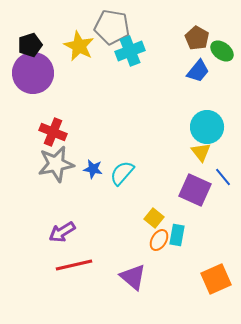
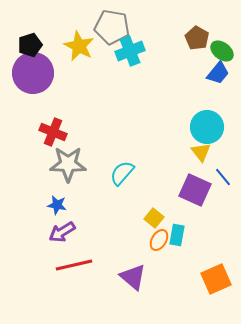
blue trapezoid: moved 20 px right, 2 px down
gray star: moved 12 px right; rotated 12 degrees clockwise
blue star: moved 36 px left, 36 px down
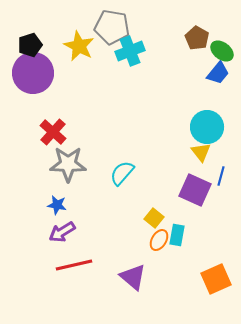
red cross: rotated 20 degrees clockwise
blue line: moved 2 px left, 1 px up; rotated 54 degrees clockwise
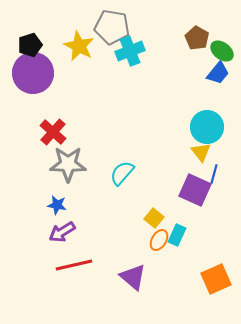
blue line: moved 7 px left, 2 px up
cyan rectangle: rotated 15 degrees clockwise
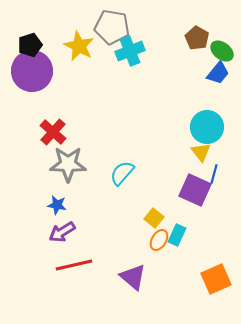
purple circle: moved 1 px left, 2 px up
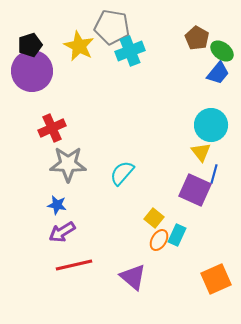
cyan circle: moved 4 px right, 2 px up
red cross: moved 1 px left, 4 px up; rotated 24 degrees clockwise
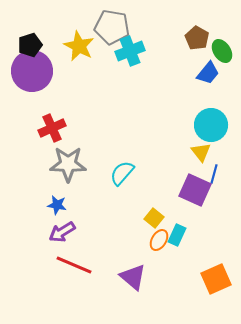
green ellipse: rotated 20 degrees clockwise
blue trapezoid: moved 10 px left
red line: rotated 36 degrees clockwise
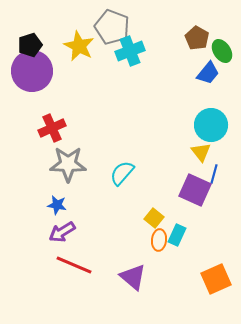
gray pentagon: rotated 12 degrees clockwise
orange ellipse: rotated 25 degrees counterclockwise
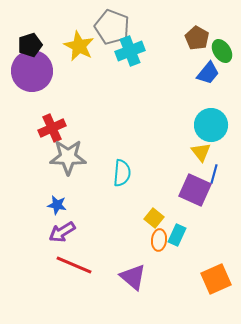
gray star: moved 7 px up
cyan semicircle: rotated 144 degrees clockwise
